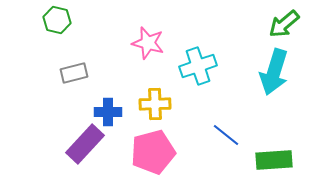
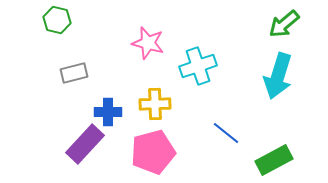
cyan arrow: moved 4 px right, 4 px down
blue line: moved 2 px up
green rectangle: rotated 24 degrees counterclockwise
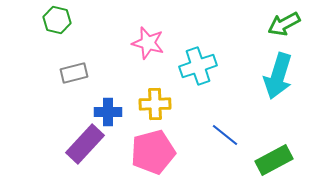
green arrow: rotated 12 degrees clockwise
blue line: moved 1 px left, 2 px down
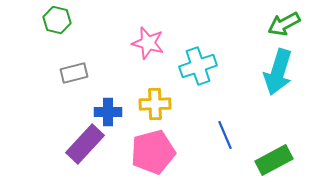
cyan arrow: moved 4 px up
blue line: rotated 28 degrees clockwise
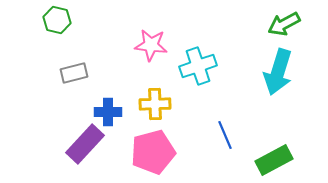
pink star: moved 3 px right, 2 px down; rotated 8 degrees counterclockwise
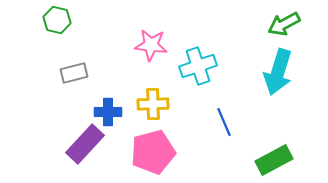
yellow cross: moved 2 px left
blue line: moved 1 px left, 13 px up
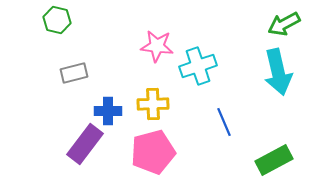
pink star: moved 6 px right, 1 px down
cyan arrow: rotated 30 degrees counterclockwise
blue cross: moved 1 px up
purple rectangle: rotated 6 degrees counterclockwise
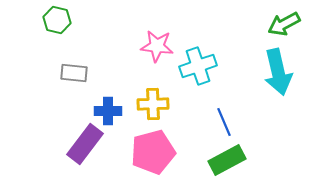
gray rectangle: rotated 20 degrees clockwise
green rectangle: moved 47 px left
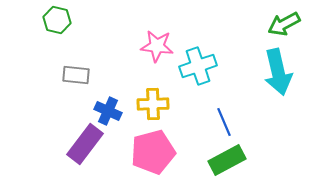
gray rectangle: moved 2 px right, 2 px down
blue cross: rotated 24 degrees clockwise
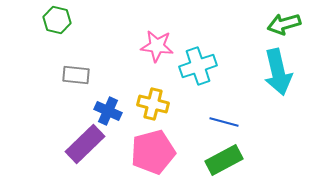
green arrow: rotated 12 degrees clockwise
yellow cross: rotated 16 degrees clockwise
blue line: rotated 52 degrees counterclockwise
purple rectangle: rotated 9 degrees clockwise
green rectangle: moved 3 px left
